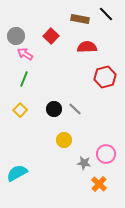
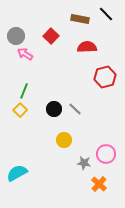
green line: moved 12 px down
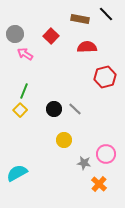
gray circle: moved 1 px left, 2 px up
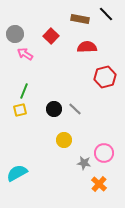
yellow square: rotated 32 degrees clockwise
pink circle: moved 2 px left, 1 px up
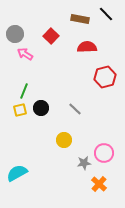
black circle: moved 13 px left, 1 px up
gray star: rotated 16 degrees counterclockwise
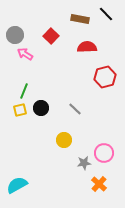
gray circle: moved 1 px down
cyan semicircle: moved 12 px down
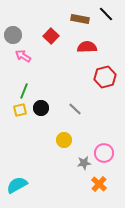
gray circle: moved 2 px left
pink arrow: moved 2 px left, 2 px down
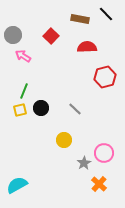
gray star: rotated 24 degrees counterclockwise
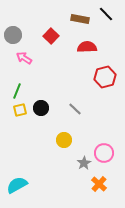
pink arrow: moved 1 px right, 2 px down
green line: moved 7 px left
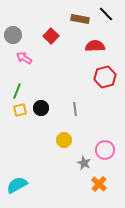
red semicircle: moved 8 px right, 1 px up
gray line: rotated 40 degrees clockwise
pink circle: moved 1 px right, 3 px up
gray star: rotated 16 degrees counterclockwise
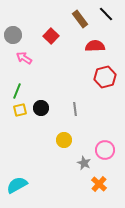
brown rectangle: rotated 42 degrees clockwise
